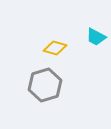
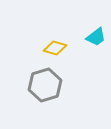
cyan trapezoid: rotated 65 degrees counterclockwise
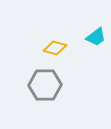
gray hexagon: rotated 16 degrees clockwise
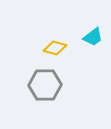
cyan trapezoid: moved 3 px left
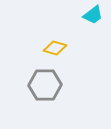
cyan trapezoid: moved 22 px up
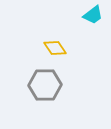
yellow diamond: rotated 40 degrees clockwise
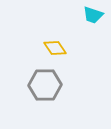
cyan trapezoid: rotated 55 degrees clockwise
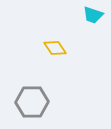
gray hexagon: moved 13 px left, 17 px down
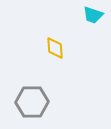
yellow diamond: rotated 30 degrees clockwise
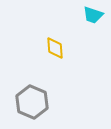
gray hexagon: rotated 24 degrees clockwise
